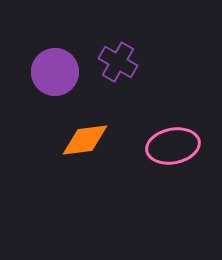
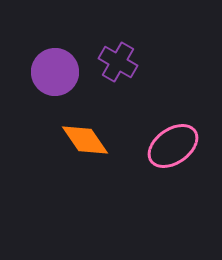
orange diamond: rotated 63 degrees clockwise
pink ellipse: rotated 24 degrees counterclockwise
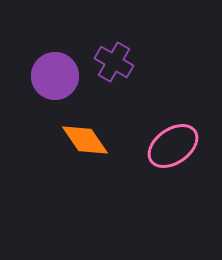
purple cross: moved 4 px left
purple circle: moved 4 px down
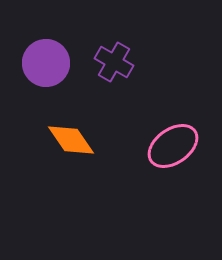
purple circle: moved 9 px left, 13 px up
orange diamond: moved 14 px left
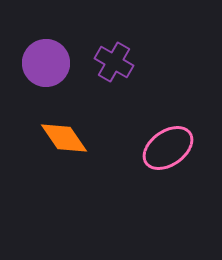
orange diamond: moved 7 px left, 2 px up
pink ellipse: moved 5 px left, 2 px down
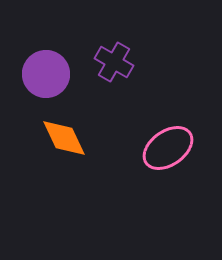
purple circle: moved 11 px down
orange diamond: rotated 9 degrees clockwise
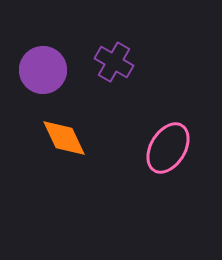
purple circle: moved 3 px left, 4 px up
pink ellipse: rotated 24 degrees counterclockwise
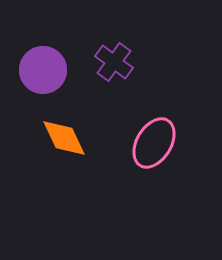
purple cross: rotated 6 degrees clockwise
pink ellipse: moved 14 px left, 5 px up
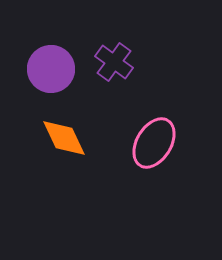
purple circle: moved 8 px right, 1 px up
